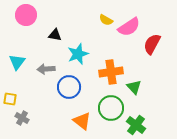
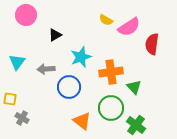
black triangle: rotated 40 degrees counterclockwise
red semicircle: rotated 20 degrees counterclockwise
cyan star: moved 3 px right, 3 px down
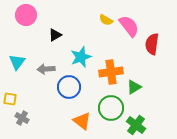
pink semicircle: moved 1 px up; rotated 95 degrees counterclockwise
green triangle: rotated 42 degrees clockwise
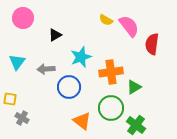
pink circle: moved 3 px left, 3 px down
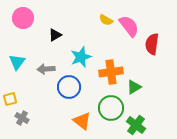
yellow square: rotated 24 degrees counterclockwise
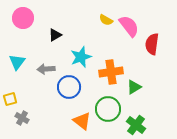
green circle: moved 3 px left, 1 px down
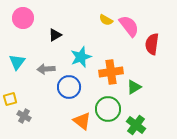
gray cross: moved 2 px right, 2 px up
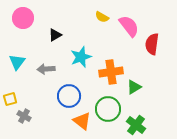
yellow semicircle: moved 4 px left, 3 px up
blue circle: moved 9 px down
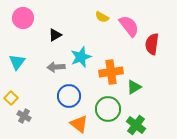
gray arrow: moved 10 px right, 2 px up
yellow square: moved 1 px right, 1 px up; rotated 32 degrees counterclockwise
orange triangle: moved 3 px left, 3 px down
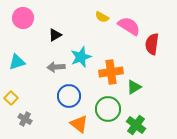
pink semicircle: rotated 20 degrees counterclockwise
cyan triangle: rotated 36 degrees clockwise
gray cross: moved 1 px right, 3 px down
